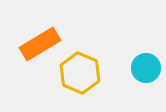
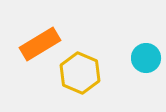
cyan circle: moved 10 px up
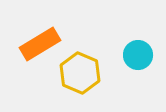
cyan circle: moved 8 px left, 3 px up
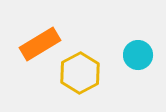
yellow hexagon: rotated 9 degrees clockwise
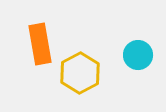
orange rectangle: rotated 69 degrees counterclockwise
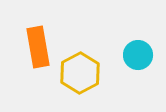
orange rectangle: moved 2 px left, 3 px down
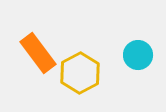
orange rectangle: moved 6 px down; rotated 27 degrees counterclockwise
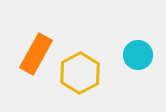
orange rectangle: moved 2 px left, 1 px down; rotated 66 degrees clockwise
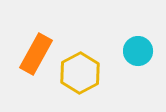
cyan circle: moved 4 px up
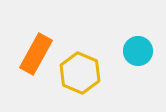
yellow hexagon: rotated 9 degrees counterclockwise
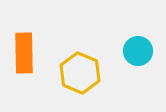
orange rectangle: moved 12 px left, 1 px up; rotated 30 degrees counterclockwise
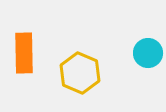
cyan circle: moved 10 px right, 2 px down
